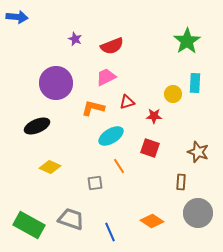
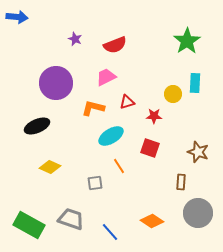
red semicircle: moved 3 px right, 1 px up
blue line: rotated 18 degrees counterclockwise
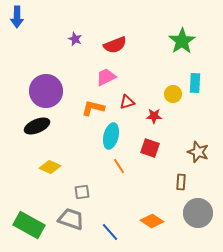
blue arrow: rotated 85 degrees clockwise
green star: moved 5 px left
purple circle: moved 10 px left, 8 px down
cyan ellipse: rotated 45 degrees counterclockwise
gray square: moved 13 px left, 9 px down
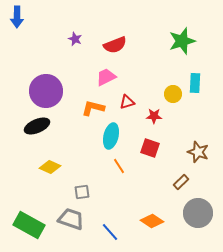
green star: rotated 16 degrees clockwise
brown rectangle: rotated 42 degrees clockwise
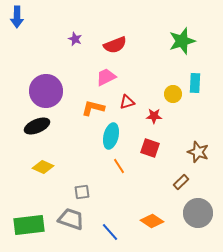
yellow diamond: moved 7 px left
green rectangle: rotated 36 degrees counterclockwise
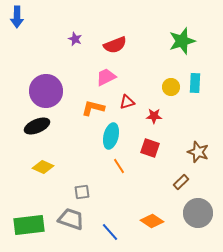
yellow circle: moved 2 px left, 7 px up
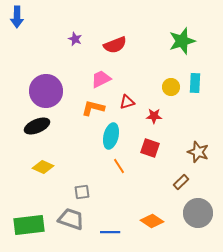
pink trapezoid: moved 5 px left, 2 px down
blue line: rotated 48 degrees counterclockwise
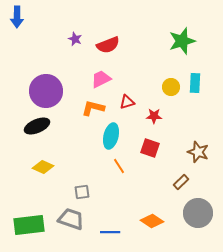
red semicircle: moved 7 px left
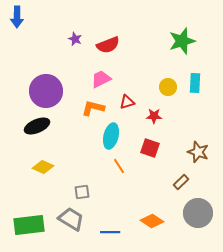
yellow circle: moved 3 px left
gray trapezoid: rotated 12 degrees clockwise
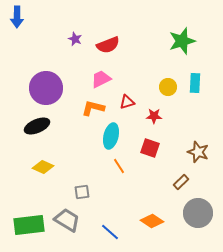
purple circle: moved 3 px up
gray trapezoid: moved 4 px left, 1 px down
blue line: rotated 42 degrees clockwise
